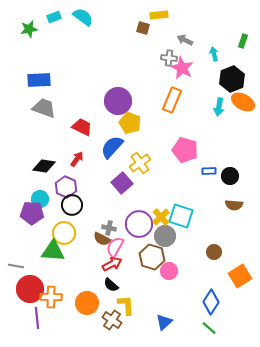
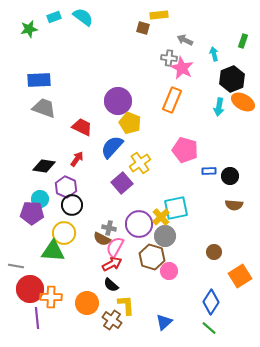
cyan square at (181, 216): moved 5 px left, 8 px up; rotated 30 degrees counterclockwise
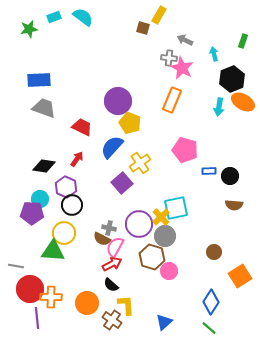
yellow rectangle at (159, 15): rotated 54 degrees counterclockwise
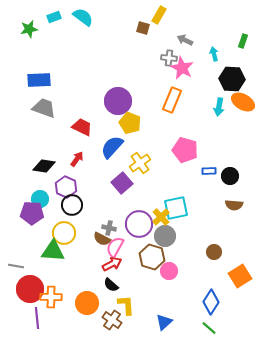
black hexagon at (232, 79): rotated 25 degrees clockwise
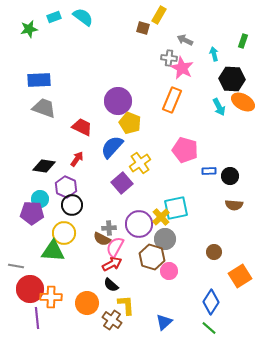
cyan arrow at (219, 107): rotated 36 degrees counterclockwise
gray cross at (109, 228): rotated 16 degrees counterclockwise
gray circle at (165, 236): moved 3 px down
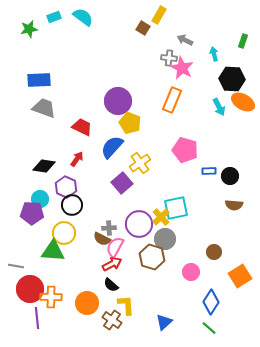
brown square at (143, 28): rotated 16 degrees clockwise
pink circle at (169, 271): moved 22 px right, 1 px down
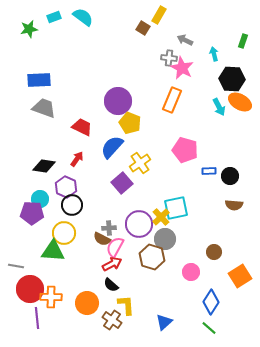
orange ellipse at (243, 102): moved 3 px left
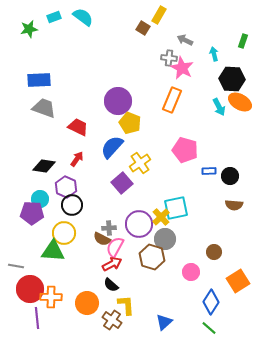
red trapezoid at (82, 127): moved 4 px left
orange square at (240, 276): moved 2 px left, 5 px down
